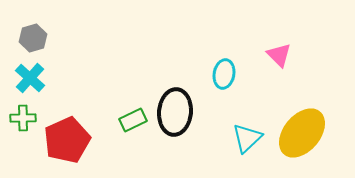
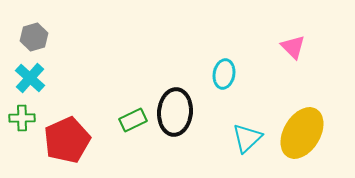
gray hexagon: moved 1 px right, 1 px up
pink triangle: moved 14 px right, 8 px up
green cross: moved 1 px left
yellow ellipse: rotated 9 degrees counterclockwise
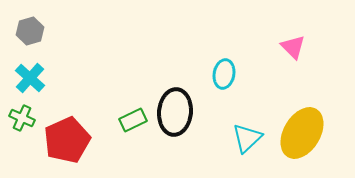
gray hexagon: moved 4 px left, 6 px up
green cross: rotated 25 degrees clockwise
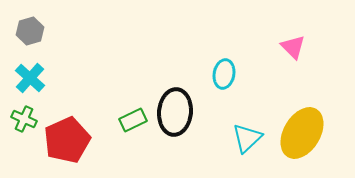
green cross: moved 2 px right, 1 px down
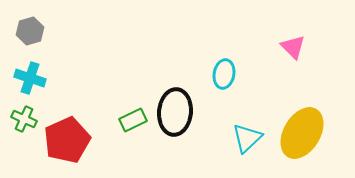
cyan cross: rotated 24 degrees counterclockwise
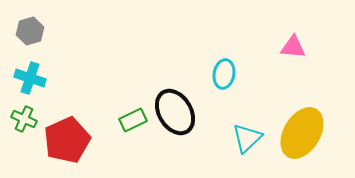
pink triangle: rotated 40 degrees counterclockwise
black ellipse: rotated 36 degrees counterclockwise
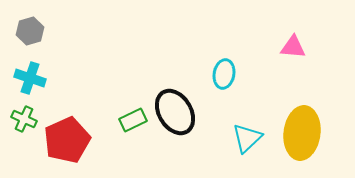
yellow ellipse: rotated 24 degrees counterclockwise
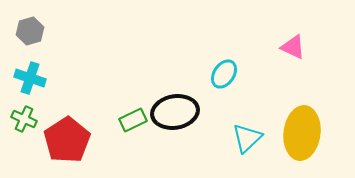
pink triangle: rotated 20 degrees clockwise
cyan ellipse: rotated 24 degrees clockwise
black ellipse: rotated 69 degrees counterclockwise
red pentagon: rotated 9 degrees counterclockwise
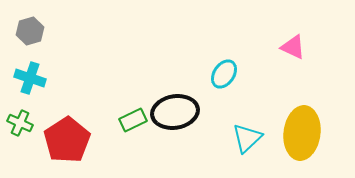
green cross: moved 4 px left, 4 px down
